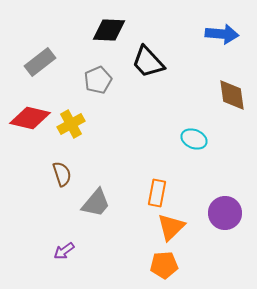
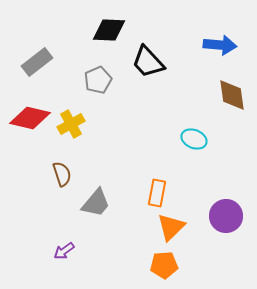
blue arrow: moved 2 px left, 11 px down
gray rectangle: moved 3 px left
purple circle: moved 1 px right, 3 px down
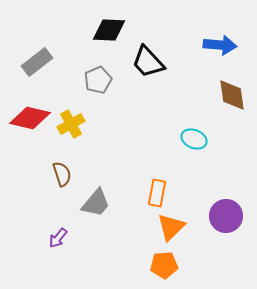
purple arrow: moved 6 px left, 13 px up; rotated 15 degrees counterclockwise
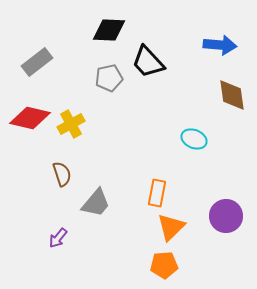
gray pentagon: moved 11 px right, 2 px up; rotated 12 degrees clockwise
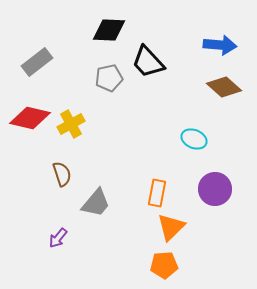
brown diamond: moved 8 px left, 8 px up; rotated 40 degrees counterclockwise
purple circle: moved 11 px left, 27 px up
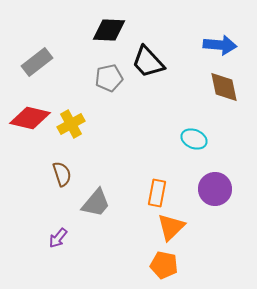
brown diamond: rotated 36 degrees clockwise
orange pentagon: rotated 16 degrees clockwise
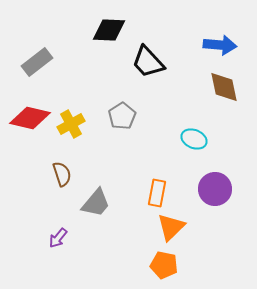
gray pentagon: moved 13 px right, 38 px down; rotated 20 degrees counterclockwise
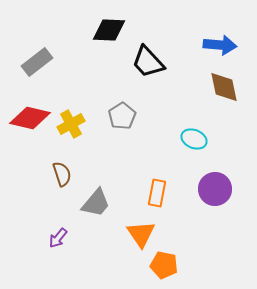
orange triangle: moved 30 px left, 7 px down; rotated 20 degrees counterclockwise
